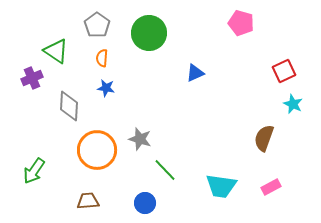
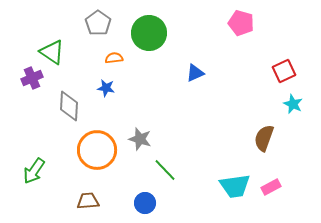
gray pentagon: moved 1 px right, 2 px up
green triangle: moved 4 px left, 1 px down
orange semicircle: moved 12 px right; rotated 78 degrees clockwise
cyan trapezoid: moved 14 px right; rotated 16 degrees counterclockwise
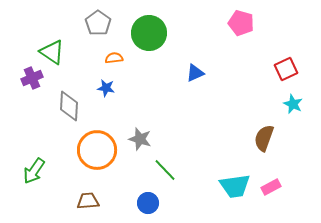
red square: moved 2 px right, 2 px up
blue circle: moved 3 px right
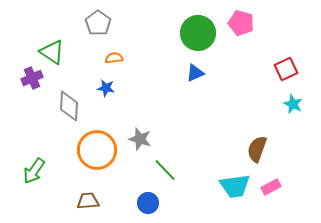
green circle: moved 49 px right
brown semicircle: moved 7 px left, 11 px down
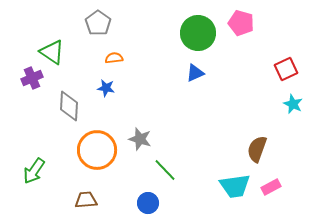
brown trapezoid: moved 2 px left, 1 px up
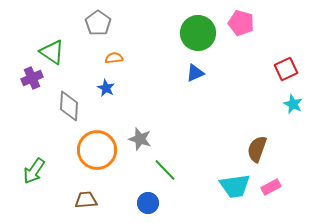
blue star: rotated 18 degrees clockwise
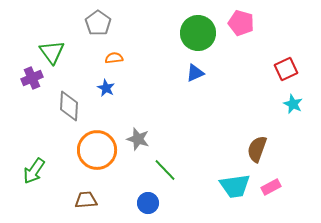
green triangle: rotated 20 degrees clockwise
gray star: moved 2 px left
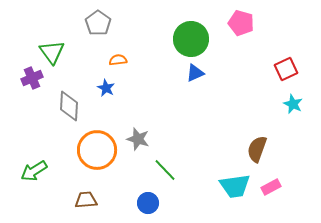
green circle: moved 7 px left, 6 px down
orange semicircle: moved 4 px right, 2 px down
green arrow: rotated 24 degrees clockwise
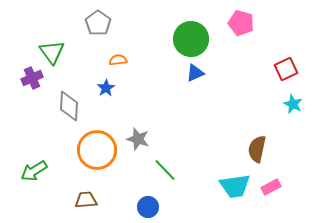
blue star: rotated 12 degrees clockwise
brown semicircle: rotated 8 degrees counterclockwise
blue circle: moved 4 px down
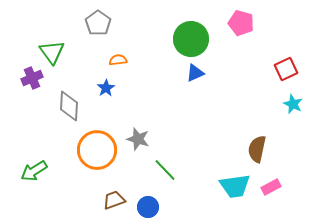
brown trapezoid: moved 28 px right; rotated 15 degrees counterclockwise
